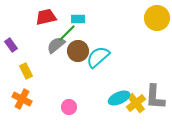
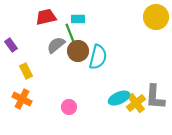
yellow circle: moved 1 px left, 1 px up
green line: moved 3 px right; rotated 66 degrees counterclockwise
cyan semicircle: rotated 145 degrees clockwise
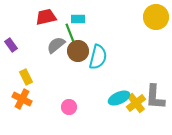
yellow rectangle: moved 6 px down
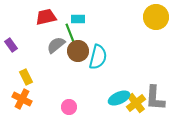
gray L-shape: moved 1 px down
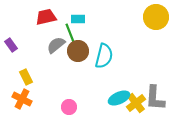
cyan semicircle: moved 6 px right, 1 px up
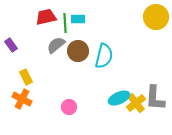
green line: moved 5 px left, 10 px up; rotated 18 degrees clockwise
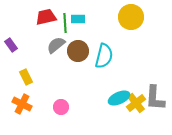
yellow circle: moved 25 px left
orange cross: moved 5 px down
pink circle: moved 8 px left
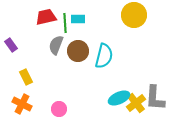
yellow circle: moved 3 px right, 2 px up
gray semicircle: rotated 30 degrees counterclockwise
pink circle: moved 2 px left, 2 px down
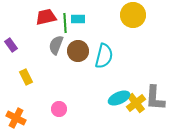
yellow circle: moved 1 px left
orange cross: moved 6 px left, 14 px down
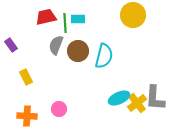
yellow cross: moved 1 px right
orange cross: moved 11 px right, 2 px up; rotated 24 degrees counterclockwise
